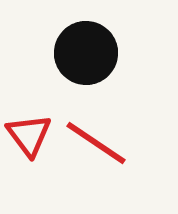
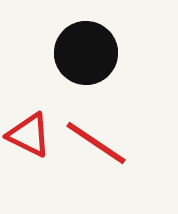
red triangle: rotated 27 degrees counterclockwise
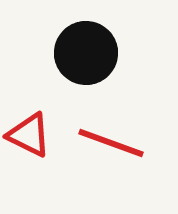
red line: moved 15 px right; rotated 14 degrees counterclockwise
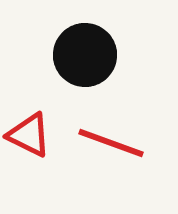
black circle: moved 1 px left, 2 px down
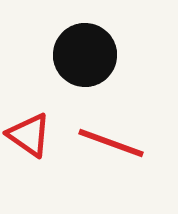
red triangle: rotated 9 degrees clockwise
